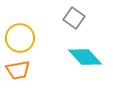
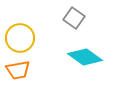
cyan diamond: rotated 12 degrees counterclockwise
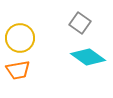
gray square: moved 6 px right, 5 px down
cyan diamond: moved 3 px right
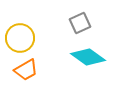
gray square: rotated 30 degrees clockwise
orange trapezoid: moved 8 px right; rotated 20 degrees counterclockwise
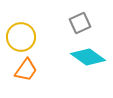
yellow circle: moved 1 px right, 1 px up
orange trapezoid: rotated 25 degrees counterclockwise
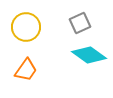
yellow circle: moved 5 px right, 10 px up
cyan diamond: moved 1 px right, 2 px up
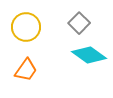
gray square: moved 1 px left; rotated 20 degrees counterclockwise
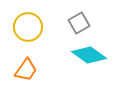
gray square: rotated 15 degrees clockwise
yellow circle: moved 2 px right
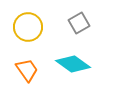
cyan diamond: moved 16 px left, 9 px down
orange trapezoid: moved 1 px right; rotated 70 degrees counterclockwise
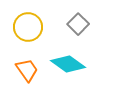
gray square: moved 1 px left, 1 px down; rotated 15 degrees counterclockwise
cyan diamond: moved 5 px left
